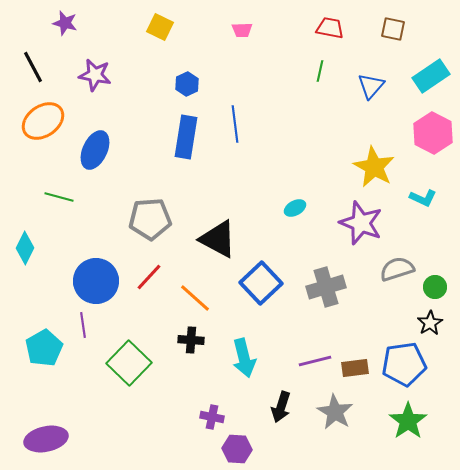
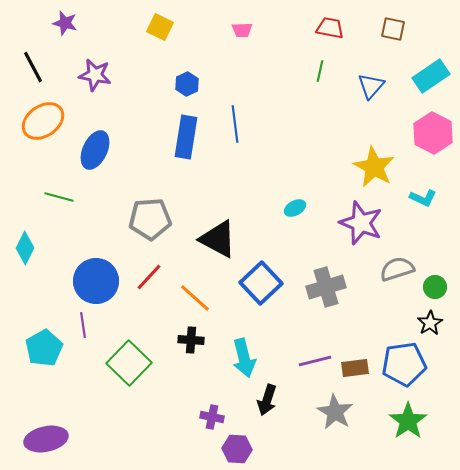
black arrow at (281, 407): moved 14 px left, 7 px up
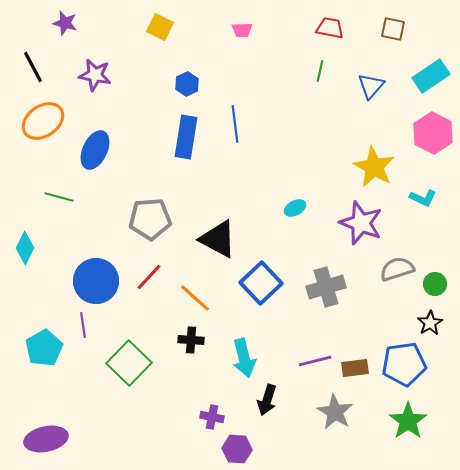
green circle at (435, 287): moved 3 px up
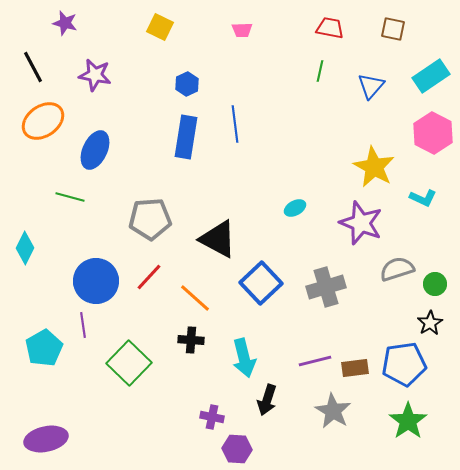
green line at (59, 197): moved 11 px right
gray star at (335, 412): moved 2 px left, 1 px up
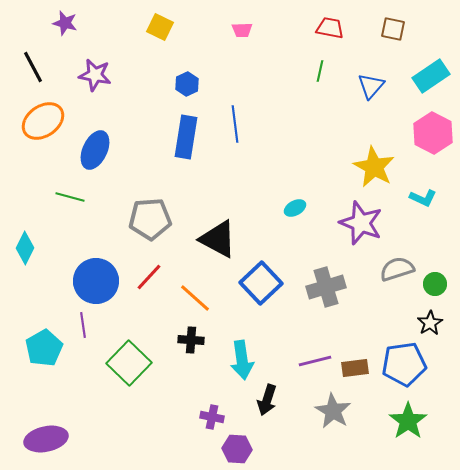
cyan arrow at (244, 358): moved 2 px left, 2 px down; rotated 6 degrees clockwise
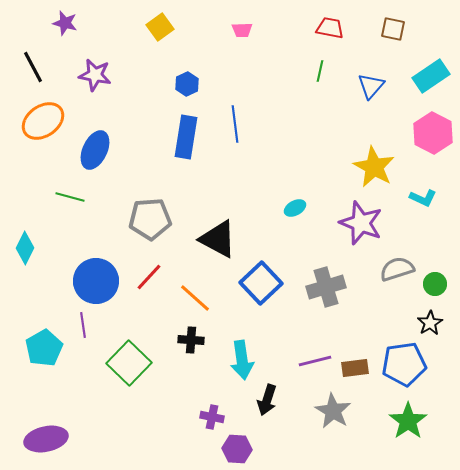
yellow square at (160, 27): rotated 28 degrees clockwise
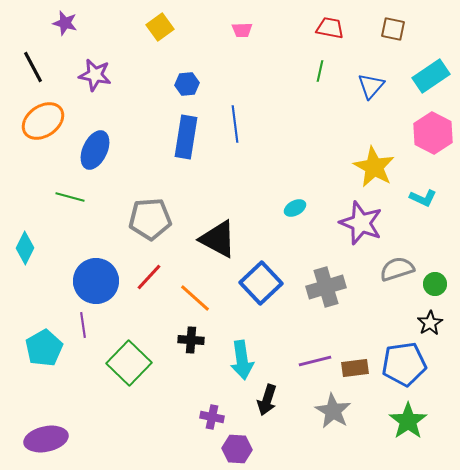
blue hexagon at (187, 84): rotated 20 degrees clockwise
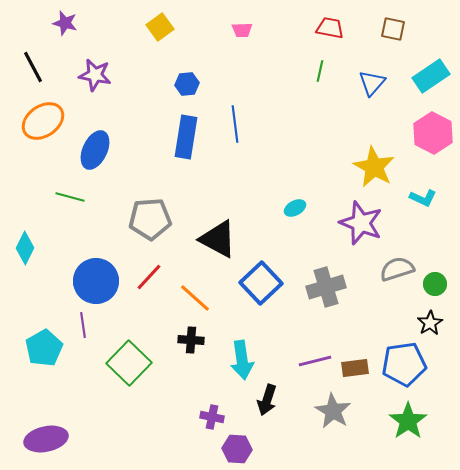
blue triangle at (371, 86): moved 1 px right, 3 px up
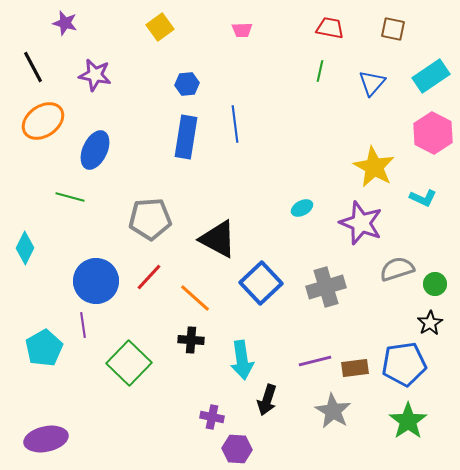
cyan ellipse at (295, 208): moved 7 px right
